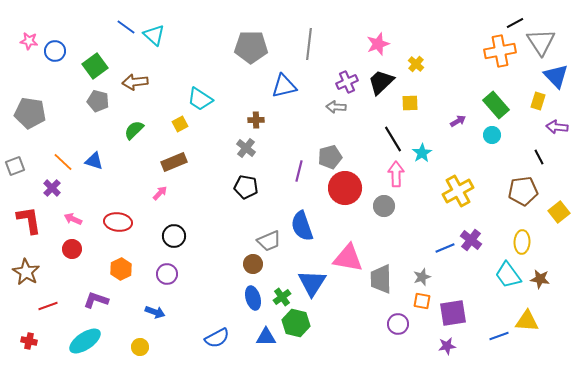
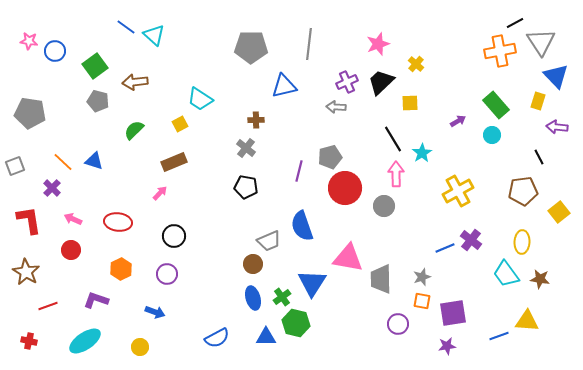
red circle at (72, 249): moved 1 px left, 1 px down
cyan trapezoid at (508, 275): moved 2 px left, 1 px up
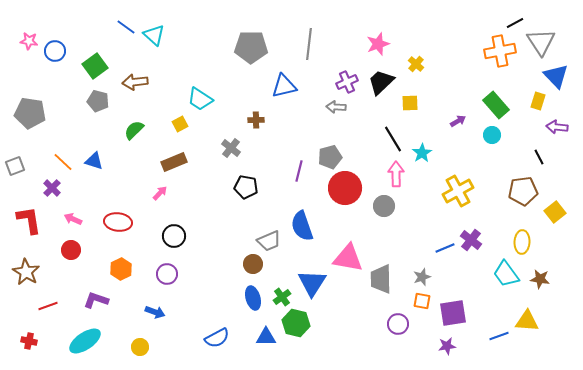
gray cross at (246, 148): moved 15 px left
yellow square at (559, 212): moved 4 px left
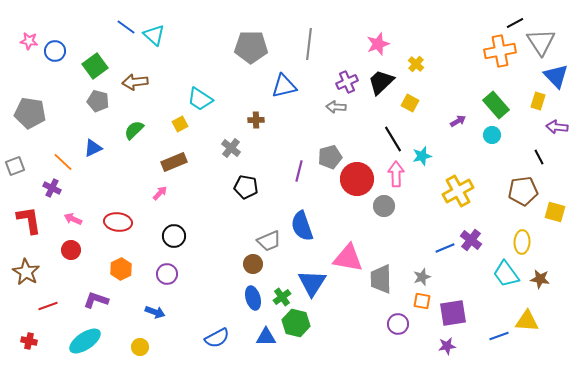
yellow square at (410, 103): rotated 30 degrees clockwise
cyan star at (422, 153): moved 3 px down; rotated 18 degrees clockwise
blue triangle at (94, 161): moved 1 px left, 13 px up; rotated 42 degrees counterclockwise
purple cross at (52, 188): rotated 18 degrees counterclockwise
red circle at (345, 188): moved 12 px right, 9 px up
yellow square at (555, 212): rotated 35 degrees counterclockwise
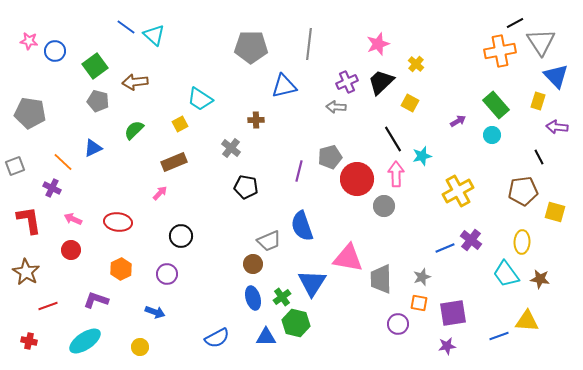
black circle at (174, 236): moved 7 px right
orange square at (422, 301): moved 3 px left, 2 px down
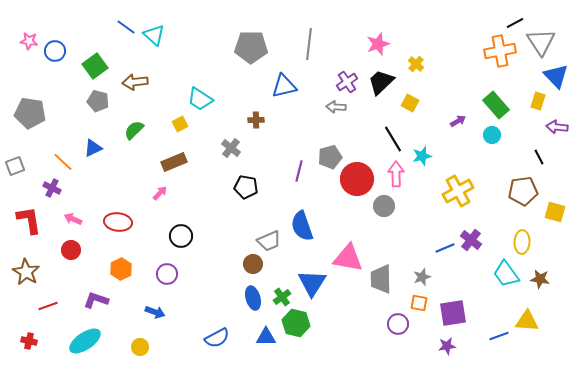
purple cross at (347, 82): rotated 10 degrees counterclockwise
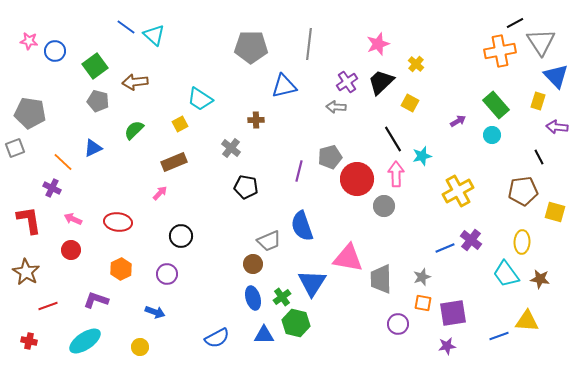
gray square at (15, 166): moved 18 px up
orange square at (419, 303): moved 4 px right
blue triangle at (266, 337): moved 2 px left, 2 px up
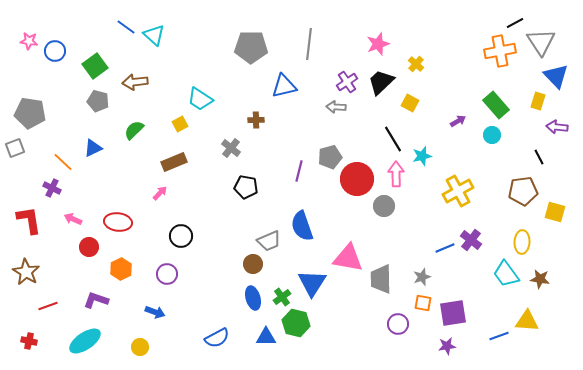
red circle at (71, 250): moved 18 px right, 3 px up
blue triangle at (264, 335): moved 2 px right, 2 px down
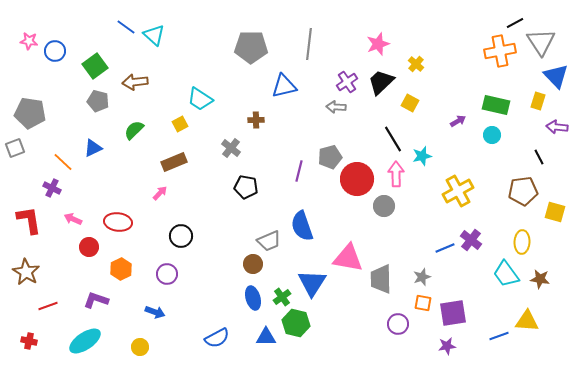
green rectangle at (496, 105): rotated 36 degrees counterclockwise
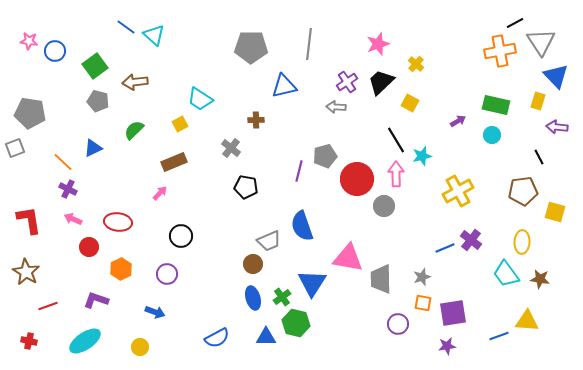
black line at (393, 139): moved 3 px right, 1 px down
gray pentagon at (330, 157): moved 5 px left, 1 px up
purple cross at (52, 188): moved 16 px right, 1 px down
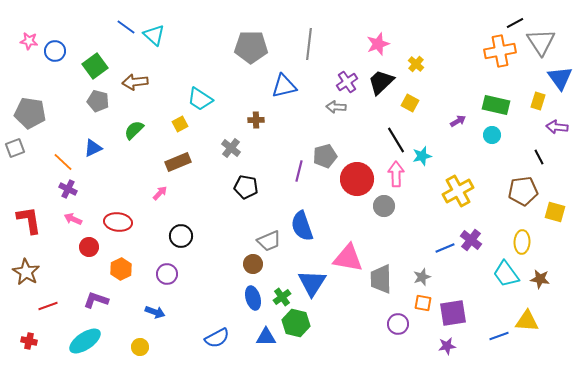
blue triangle at (556, 76): moved 4 px right, 2 px down; rotated 8 degrees clockwise
brown rectangle at (174, 162): moved 4 px right
